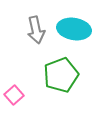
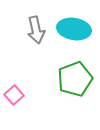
green pentagon: moved 14 px right, 4 px down
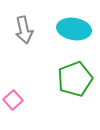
gray arrow: moved 12 px left
pink square: moved 1 px left, 5 px down
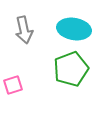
green pentagon: moved 4 px left, 10 px up
pink square: moved 15 px up; rotated 24 degrees clockwise
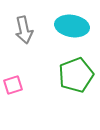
cyan ellipse: moved 2 px left, 3 px up
green pentagon: moved 5 px right, 6 px down
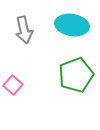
cyan ellipse: moved 1 px up
pink square: rotated 30 degrees counterclockwise
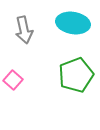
cyan ellipse: moved 1 px right, 2 px up
pink square: moved 5 px up
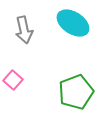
cyan ellipse: rotated 24 degrees clockwise
green pentagon: moved 17 px down
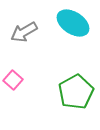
gray arrow: moved 2 px down; rotated 72 degrees clockwise
green pentagon: rotated 8 degrees counterclockwise
